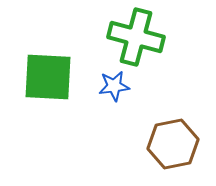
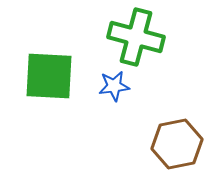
green square: moved 1 px right, 1 px up
brown hexagon: moved 4 px right
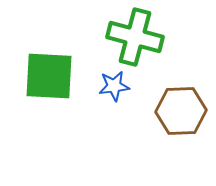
green cross: moved 1 px left
brown hexagon: moved 4 px right, 33 px up; rotated 9 degrees clockwise
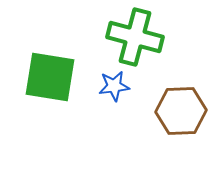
green square: moved 1 px right, 1 px down; rotated 6 degrees clockwise
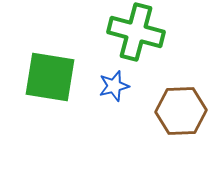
green cross: moved 1 px right, 5 px up
blue star: rotated 8 degrees counterclockwise
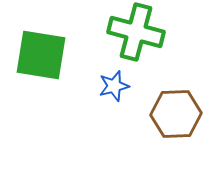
green square: moved 9 px left, 22 px up
brown hexagon: moved 5 px left, 3 px down
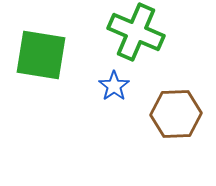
green cross: rotated 8 degrees clockwise
blue star: rotated 20 degrees counterclockwise
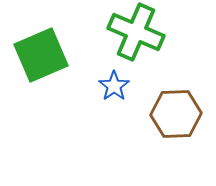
green square: rotated 32 degrees counterclockwise
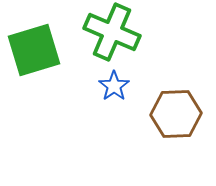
green cross: moved 24 px left
green square: moved 7 px left, 5 px up; rotated 6 degrees clockwise
